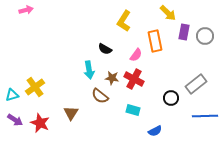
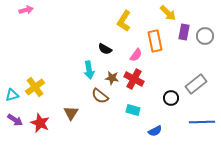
blue line: moved 3 px left, 6 px down
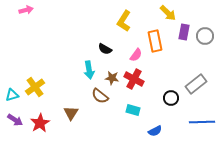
red star: rotated 18 degrees clockwise
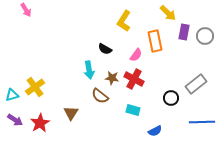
pink arrow: rotated 72 degrees clockwise
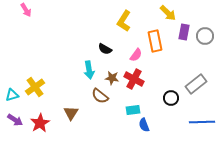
cyan rectangle: rotated 24 degrees counterclockwise
blue semicircle: moved 11 px left, 6 px up; rotated 96 degrees clockwise
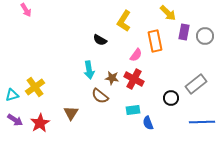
black semicircle: moved 5 px left, 9 px up
blue semicircle: moved 4 px right, 2 px up
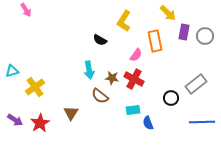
cyan triangle: moved 24 px up
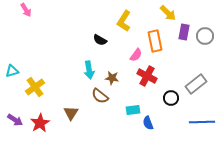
red cross: moved 13 px right, 3 px up
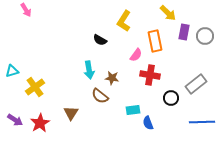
red cross: moved 3 px right, 1 px up; rotated 18 degrees counterclockwise
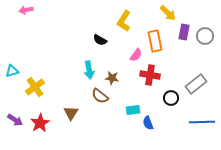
pink arrow: rotated 112 degrees clockwise
